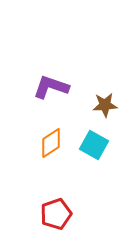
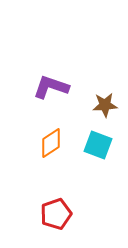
cyan square: moved 4 px right; rotated 8 degrees counterclockwise
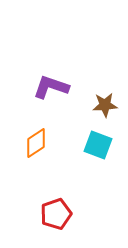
orange diamond: moved 15 px left
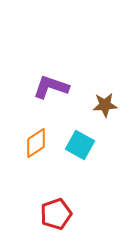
cyan square: moved 18 px left; rotated 8 degrees clockwise
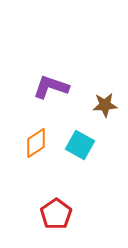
red pentagon: rotated 16 degrees counterclockwise
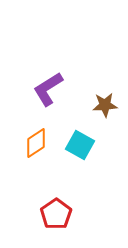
purple L-shape: moved 3 px left, 2 px down; rotated 51 degrees counterclockwise
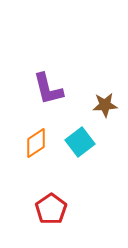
purple L-shape: rotated 72 degrees counterclockwise
cyan square: moved 3 px up; rotated 24 degrees clockwise
red pentagon: moved 5 px left, 5 px up
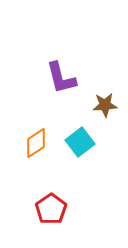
purple L-shape: moved 13 px right, 11 px up
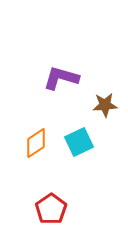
purple L-shape: rotated 120 degrees clockwise
cyan square: moved 1 px left; rotated 12 degrees clockwise
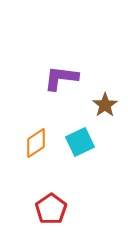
purple L-shape: rotated 9 degrees counterclockwise
brown star: rotated 30 degrees counterclockwise
cyan square: moved 1 px right
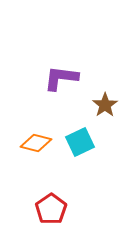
orange diamond: rotated 48 degrees clockwise
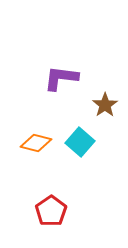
cyan square: rotated 24 degrees counterclockwise
red pentagon: moved 2 px down
